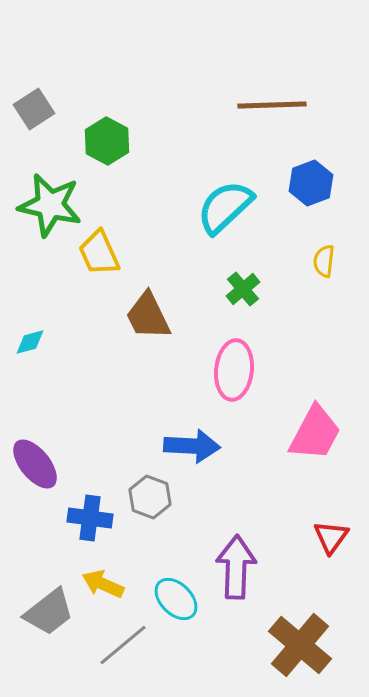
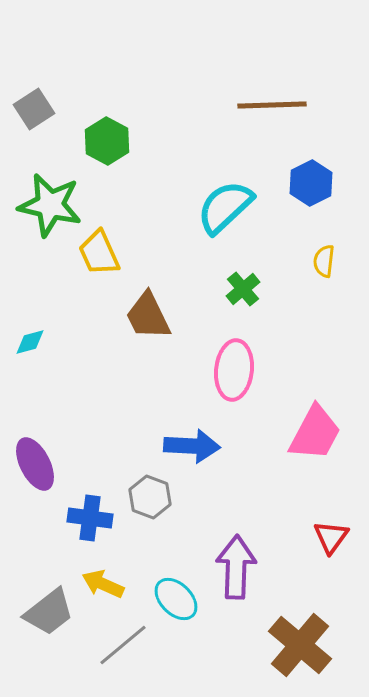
blue hexagon: rotated 6 degrees counterclockwise
purple ellipse: rotated 12 degrees clockwise
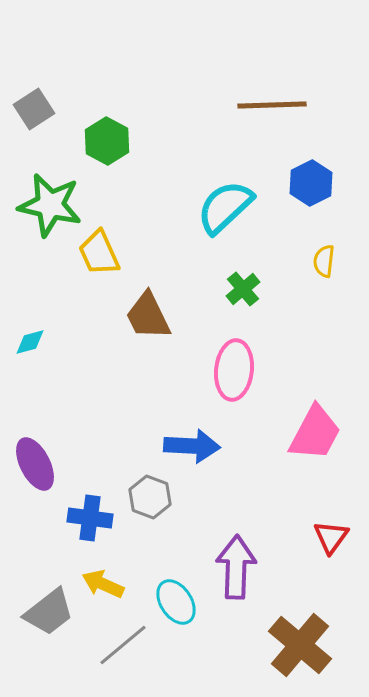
cyan ellipse: moved 3 px down; rotated 12 degrees clockwise
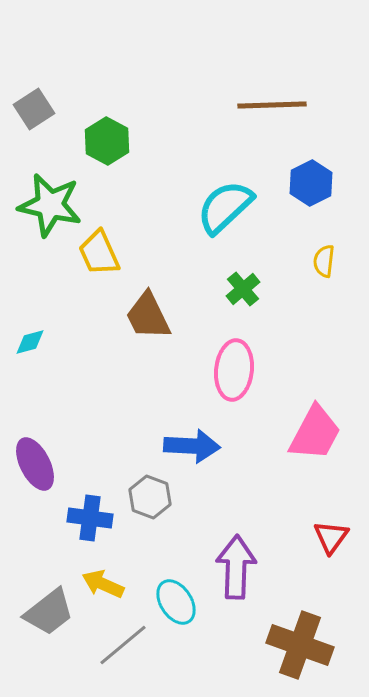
brown cross: rotated 20 degrees counterclockwise
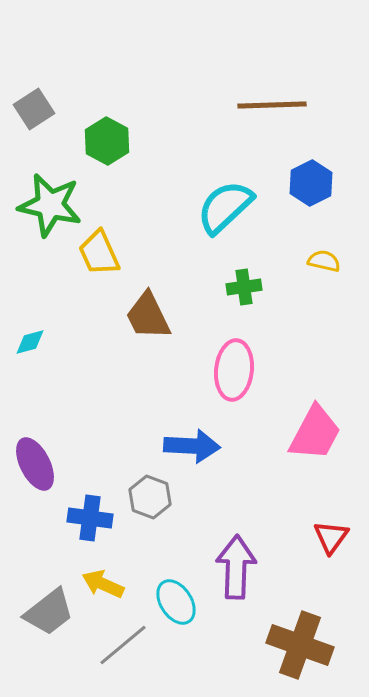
yellow semicircle: rotated 96 degrees clockwise
green cross: moved 1 px right, 2 px up; rotated 32 degrees clockwise
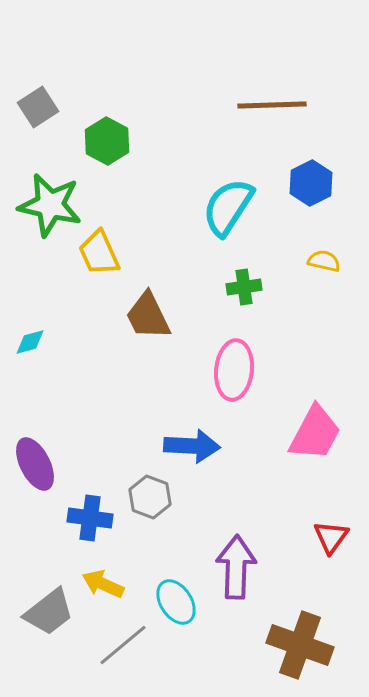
gray square: moved 4 px right, 2 px up
cyan semicircle: moved 3 px right; rotated 14 degrees counterclockwise
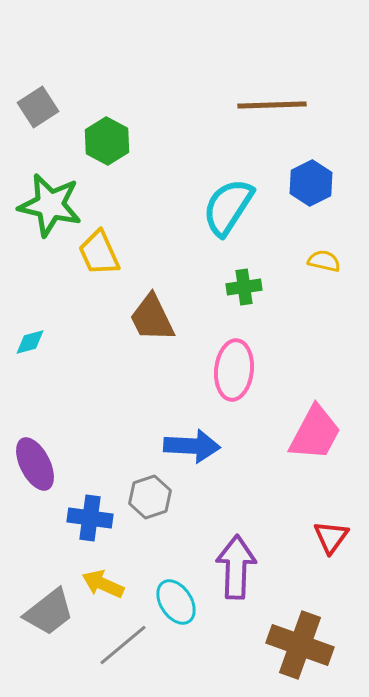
brown trapezoid: moved 4 px right, 2 px down
gray hexagon: rotated 21 degrees clockwise
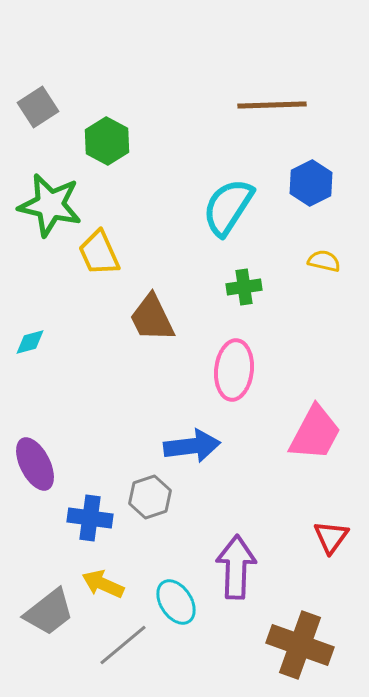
blue arrow: rotated 10 degrees counterclockwise
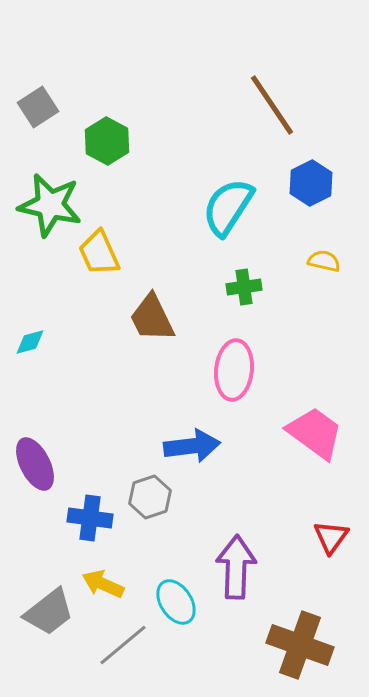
brown line: rotated 58 degrees clockwise
pink trapezoid: rotated 82 degrees counterclockwise
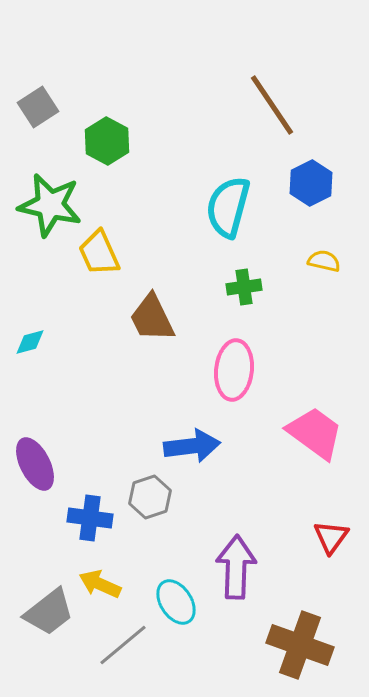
cyan semicircle: rotated 18 degrees counterclockwise
yellow arrow: moved 3 px left
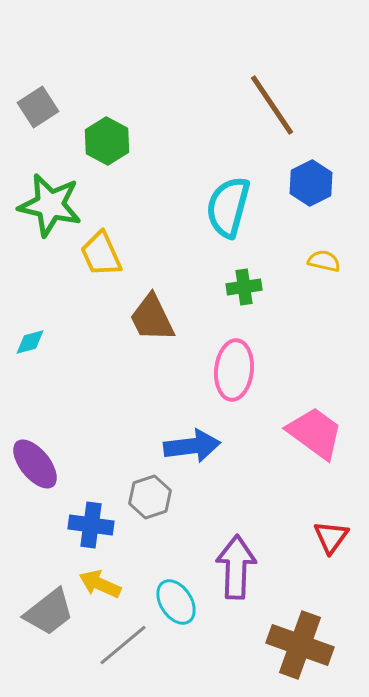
yellow trapezoid: moved 2 px right, 1 px down
purple ellipse: rotated 12 degrees counterclockwise
blue cross: moved 1 px right, 7 px down
